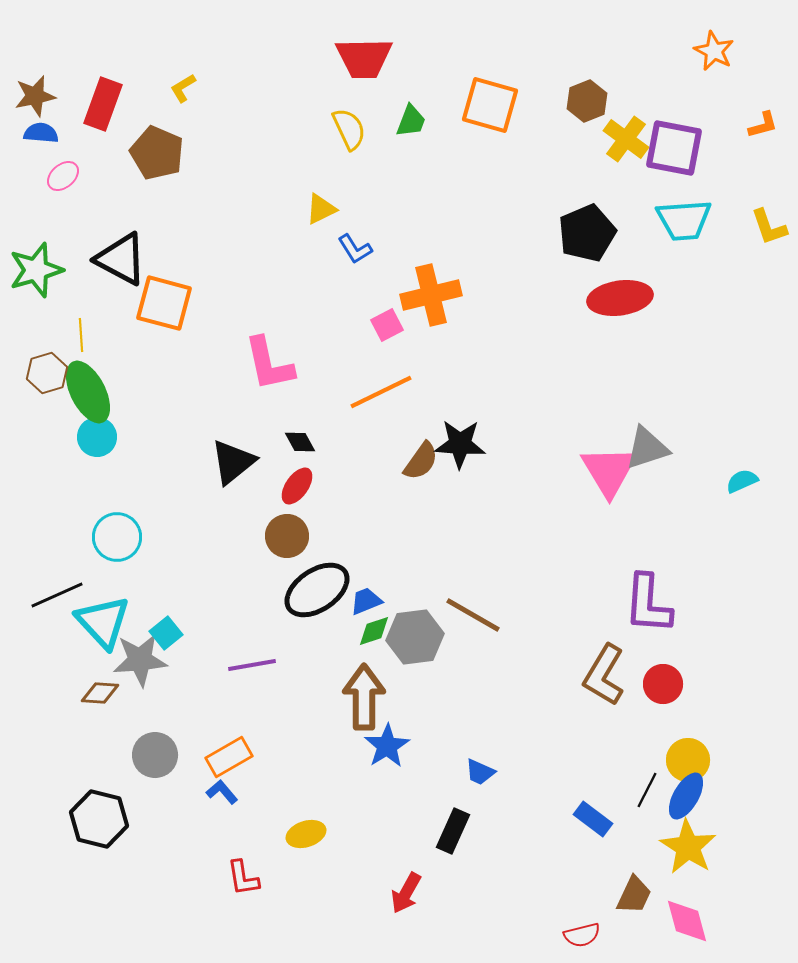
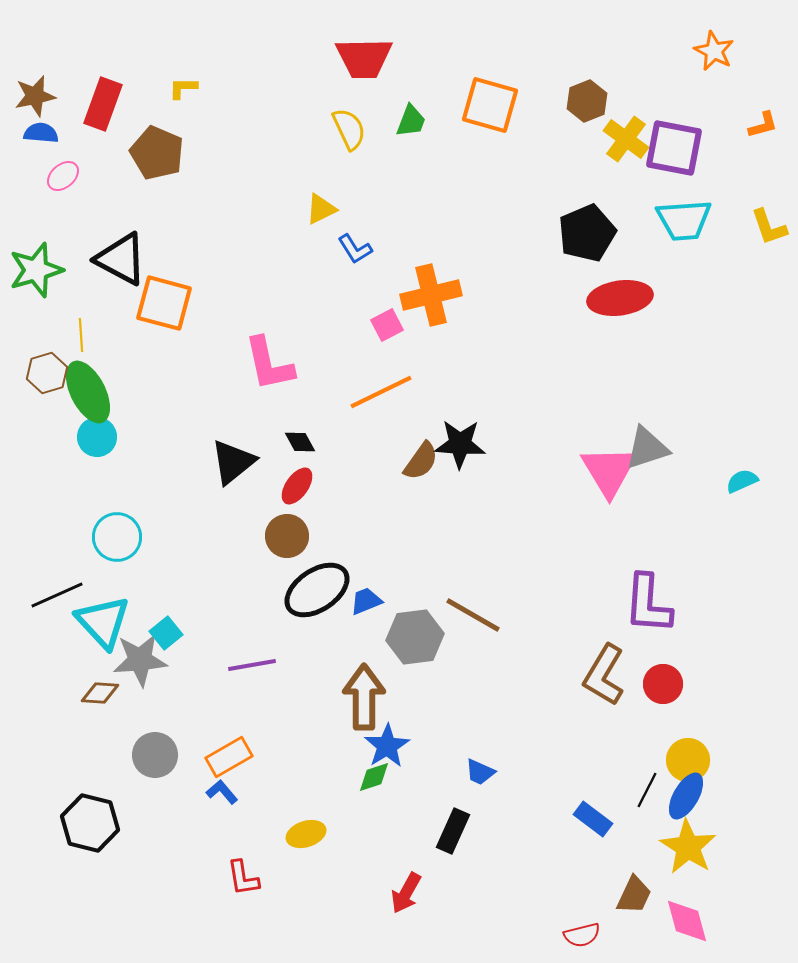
yellow L-shape at (183, 88): rotated 32 degrees clockwise
green diamond at (374, 631): moved 146 px down
black hexagon at (99, 819): moved 9 px left, 4 px down
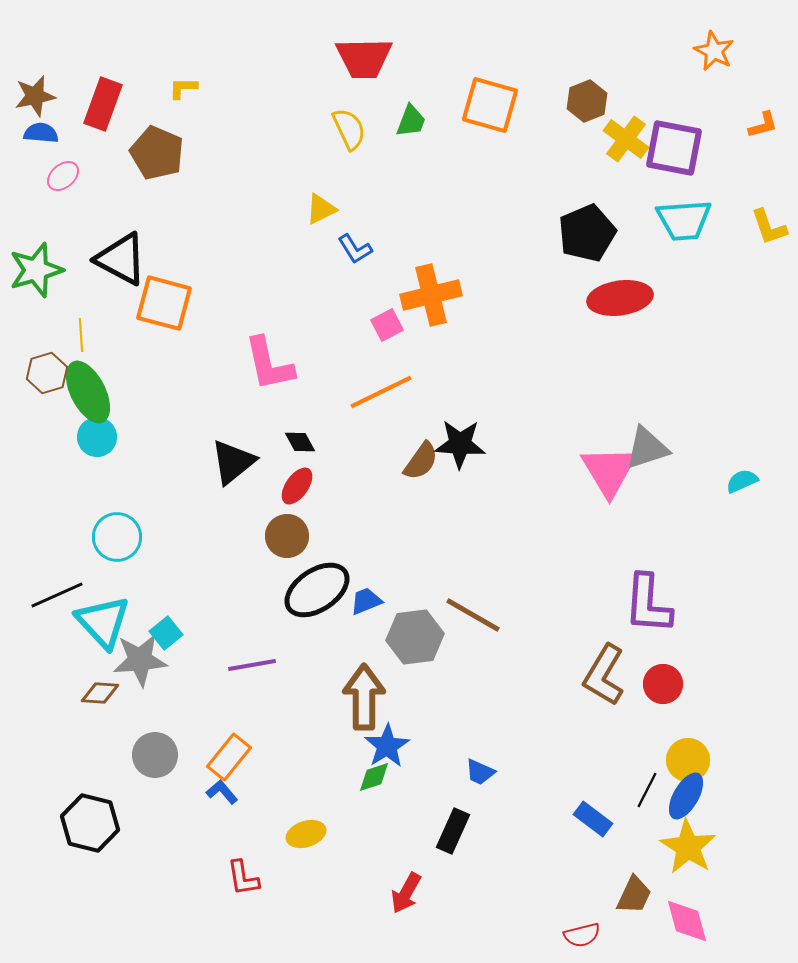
orange rectangle at (229, 757): rotated 21 degrees counterclockwise
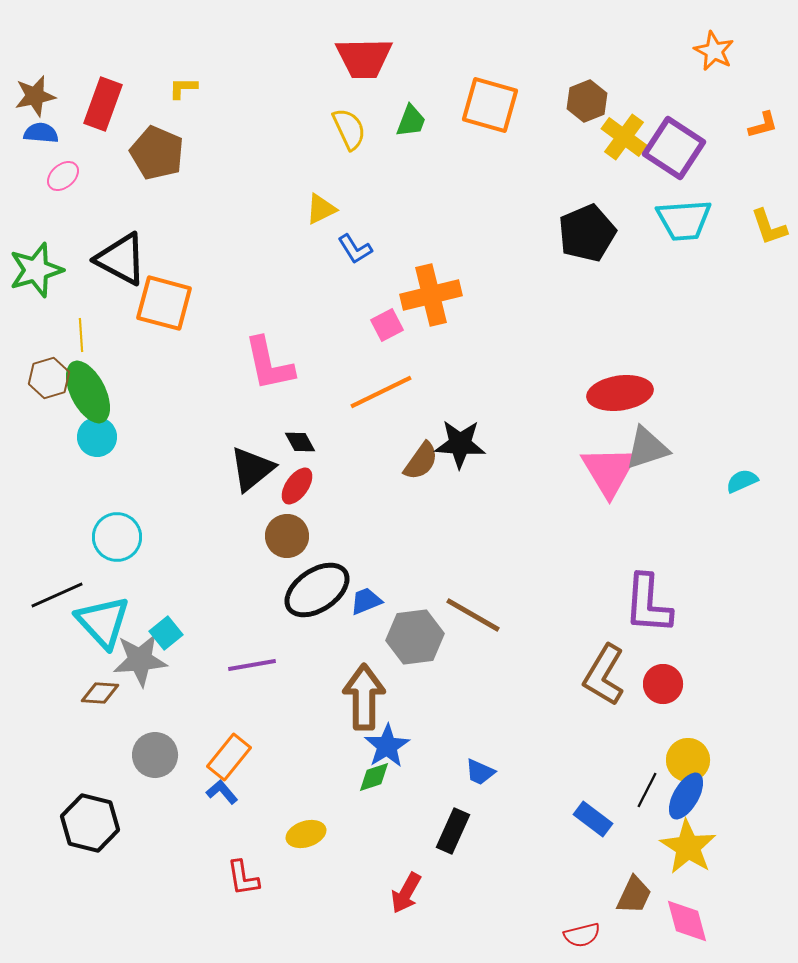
yellow cross at (626, 139): moved 2 px left, 2 px up
purple square at (674, 148): rotated 22 degrees clockwise
red ellipse at (620, 298): moved 95 px down
brown hexagon at (47, 373): moved 2 px right, 5 px down
black triangle at (233, 462): moved 19 px right, 7 px down
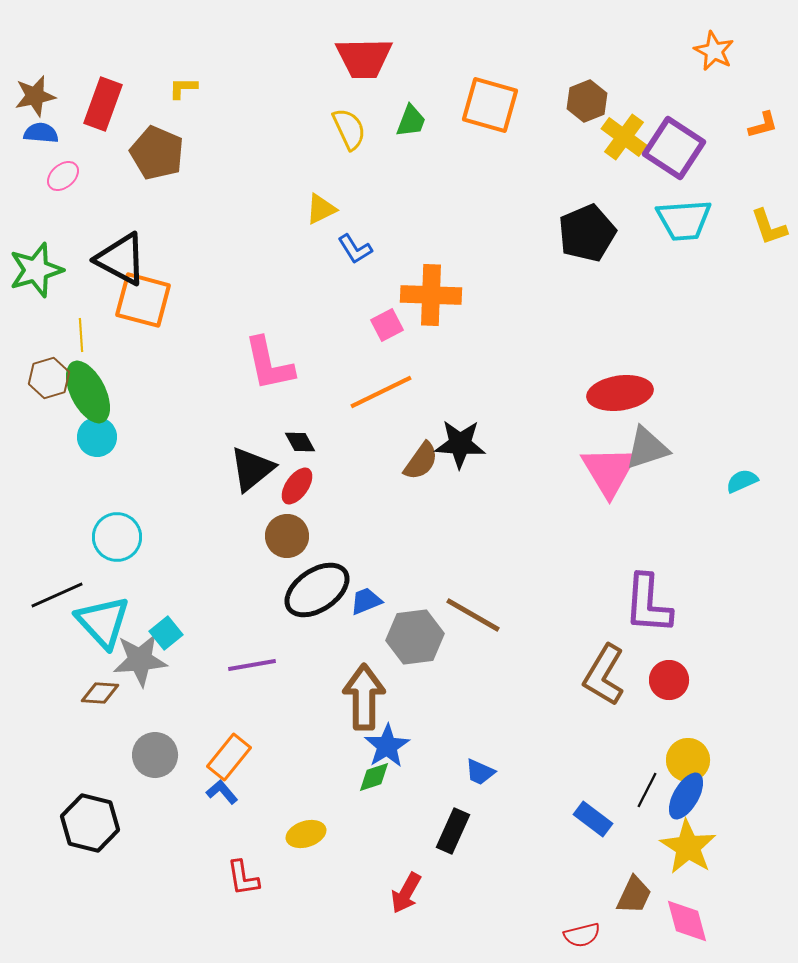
orange cross at (431, 295): rotated 16 degrees clockwise
orange square at (164, 303): moved 21 px left, 3 px up
red circle at (663, 684): moved 6 px right, 4 px up
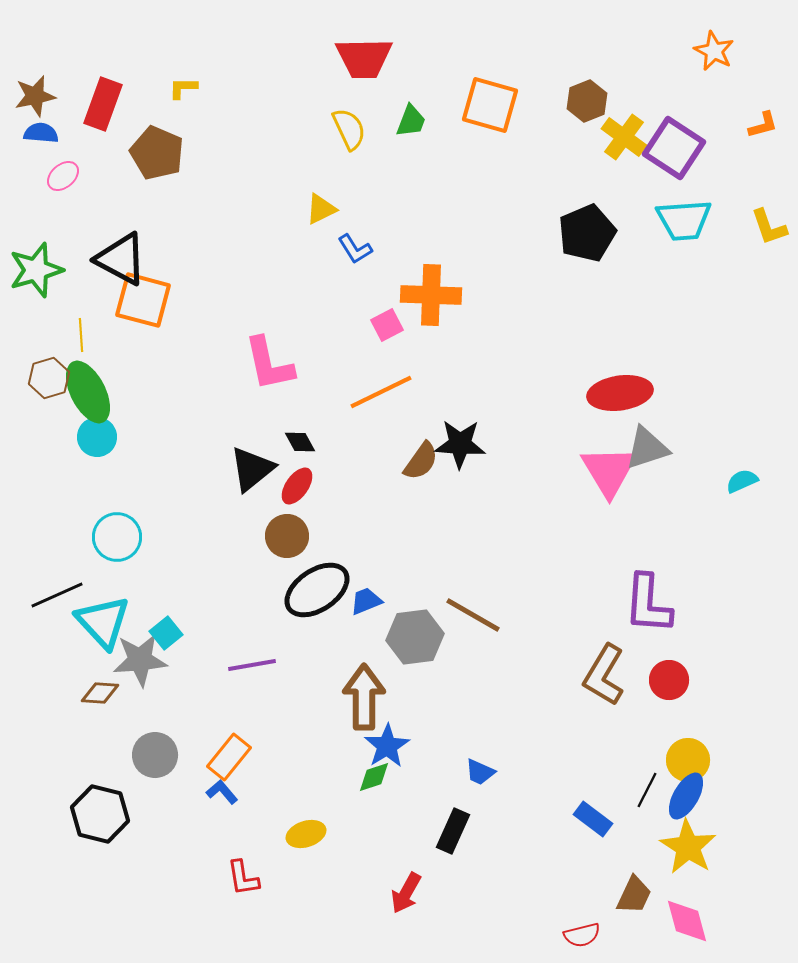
black hexagon at (90, 823): moved 10 px right, 9 px up
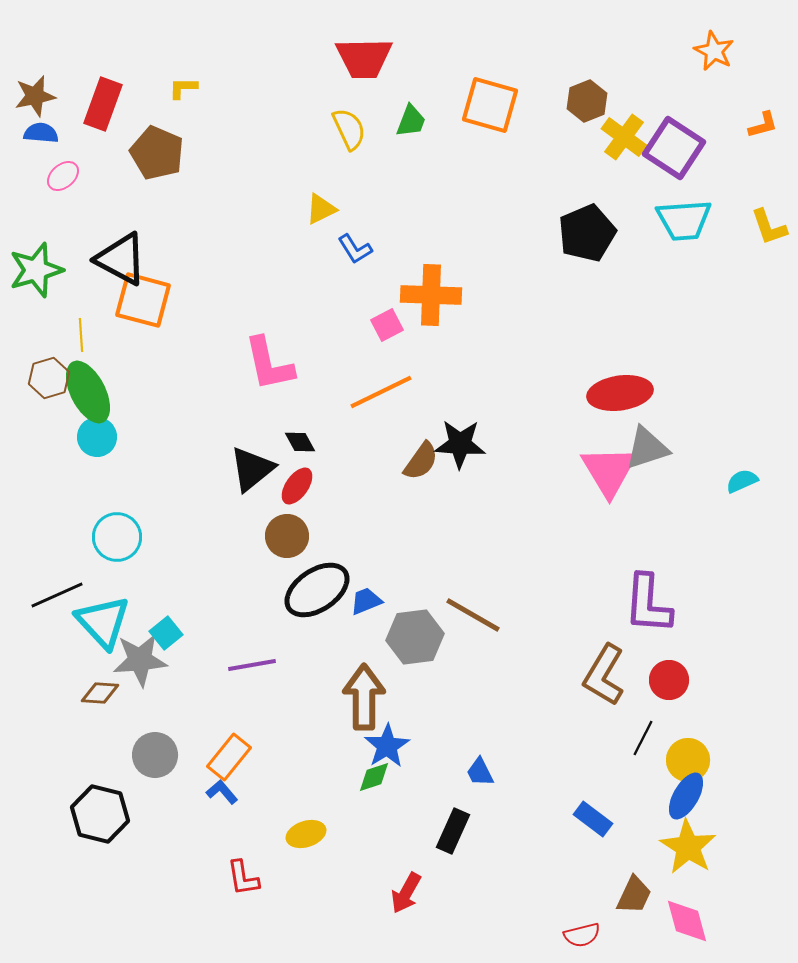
blue trapezoid at (480, 772): rotated 40 degrees clockwise
black line at (647, 790): moved 4 px left, 52 px up
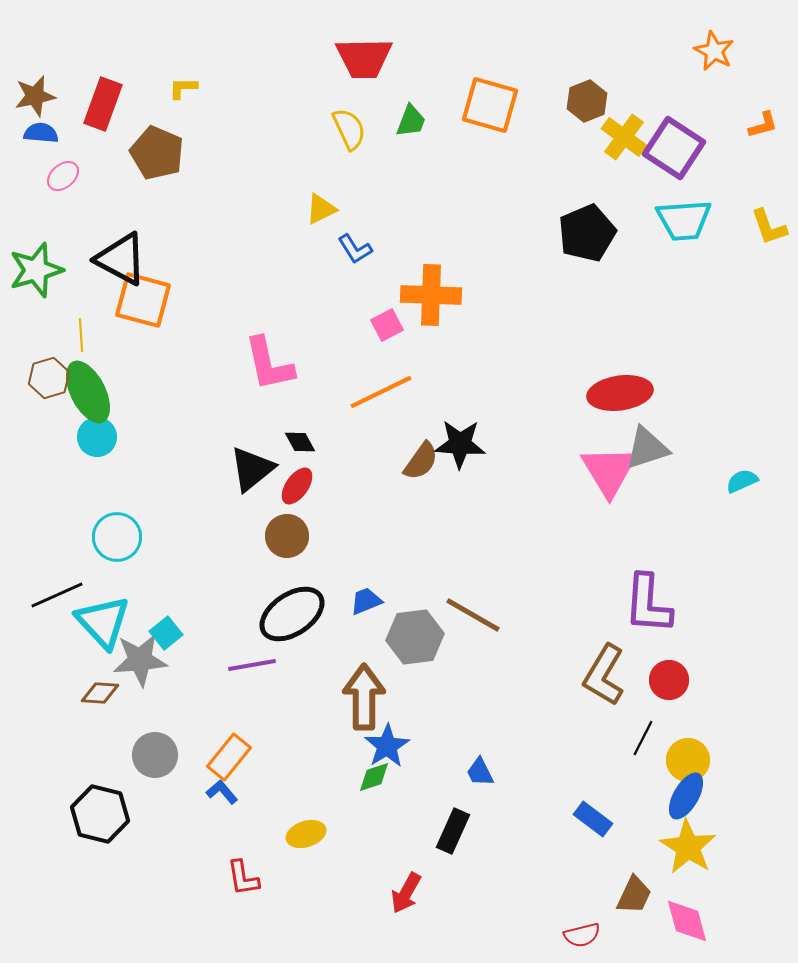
black ellipse at (317, 590): moved 25 px left, 24 px down
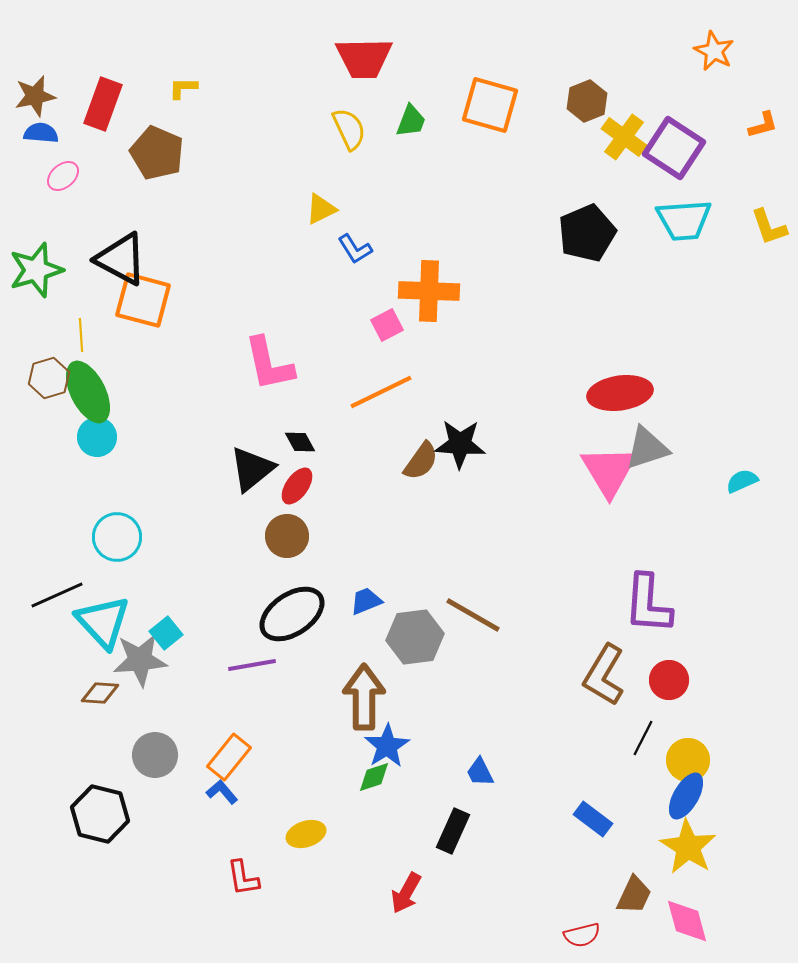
orange cross at (431, 295): moved 2 px left, 4 px up
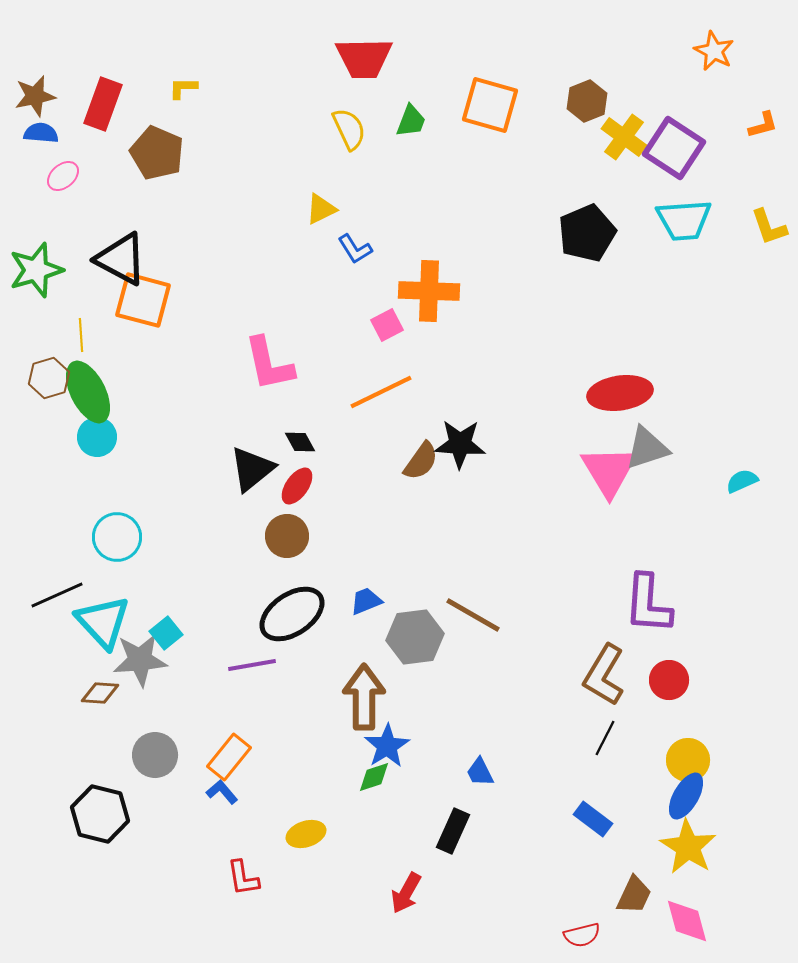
black line at (643, 738): moved 38 px left
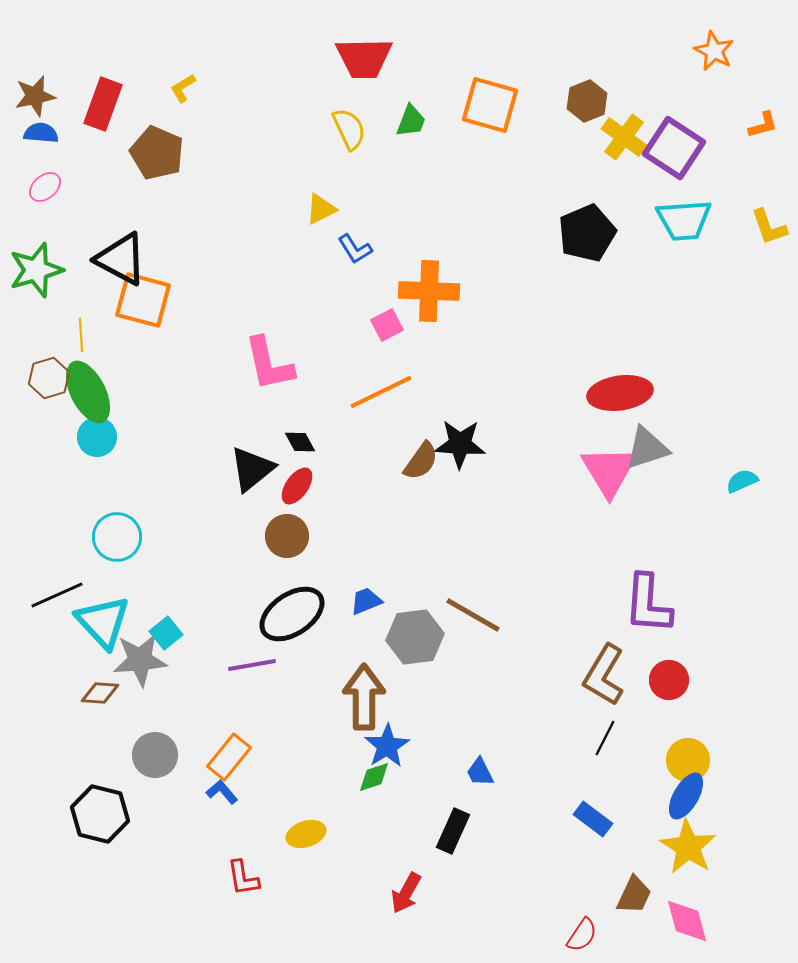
yellow L-shape at (183, 88): rotated 32 degrees counterclockwise
pink ellipse at (63, 176): moved 18 px left, 11 px down
red semicircle at (582, 935): rotated 42 degrees counterclockwise
